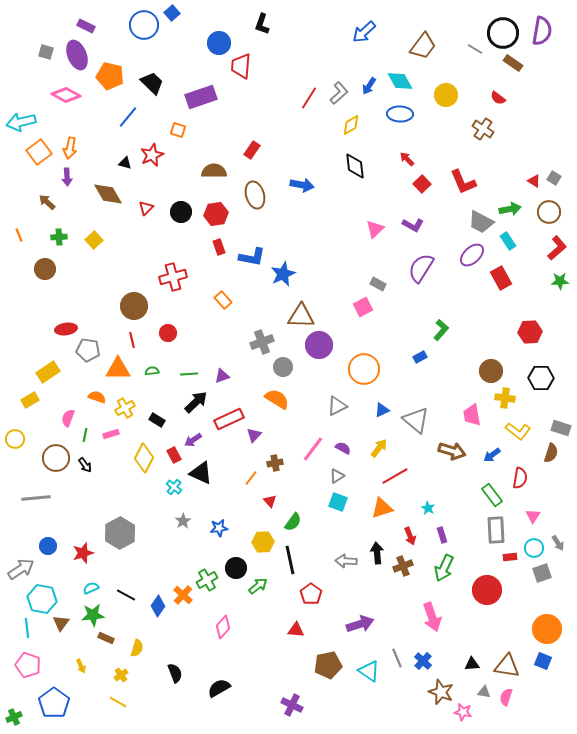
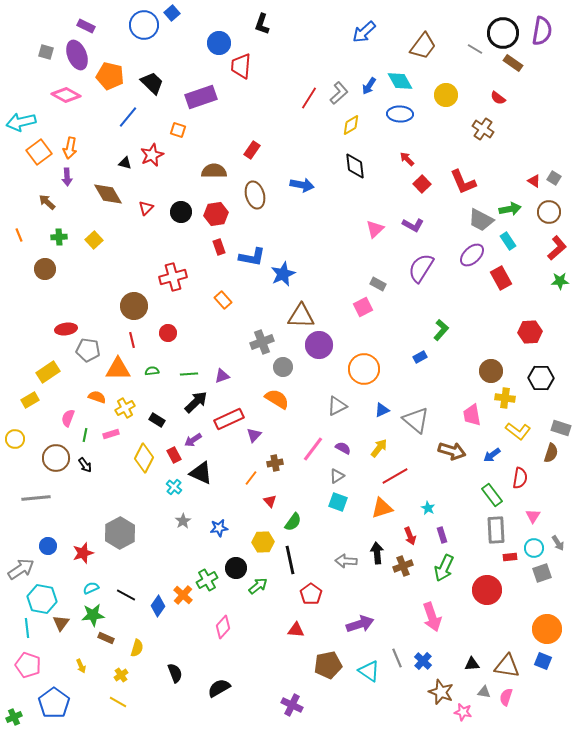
gray trapezoid at (481, 222): moved 2 px up
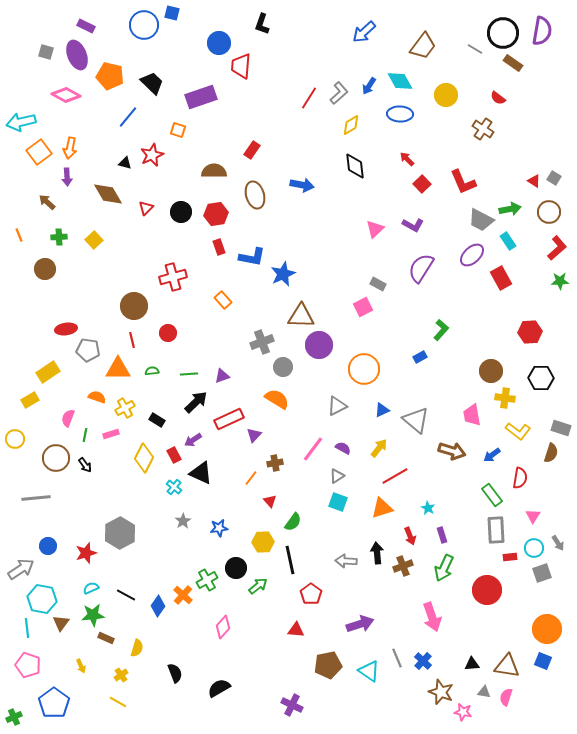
blue square at (172, 13): rotated 35 degrees counterclockwise
red star at (83, 553): moved 3 px right
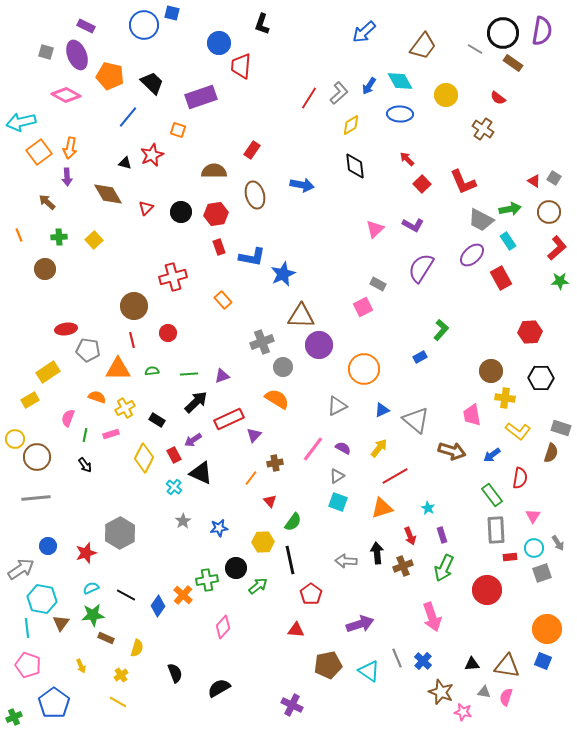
brown circle at (56, 458): moved 19 px left, 1 px up
green cross at (207, 580): rotated 20 degrees clockwise
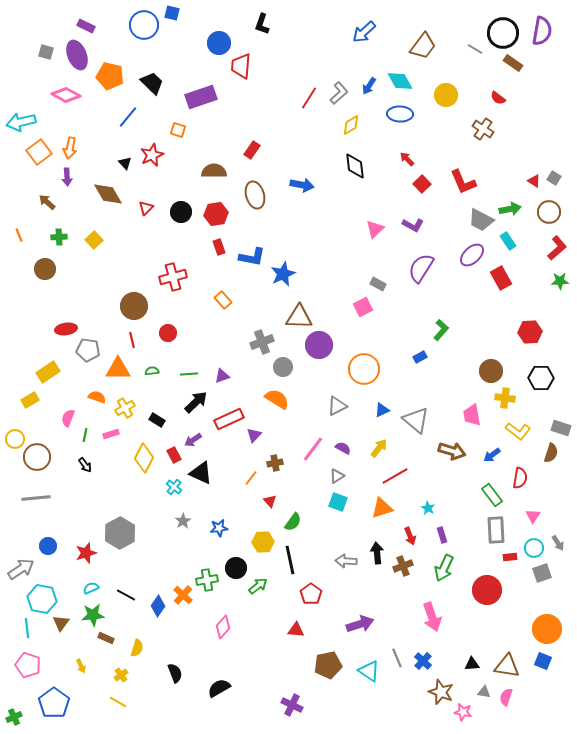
black triangle at (125, 163): rotated 32 degrees clockwise
brown triangle at (301, 316): moved 2 px left, 1 px down
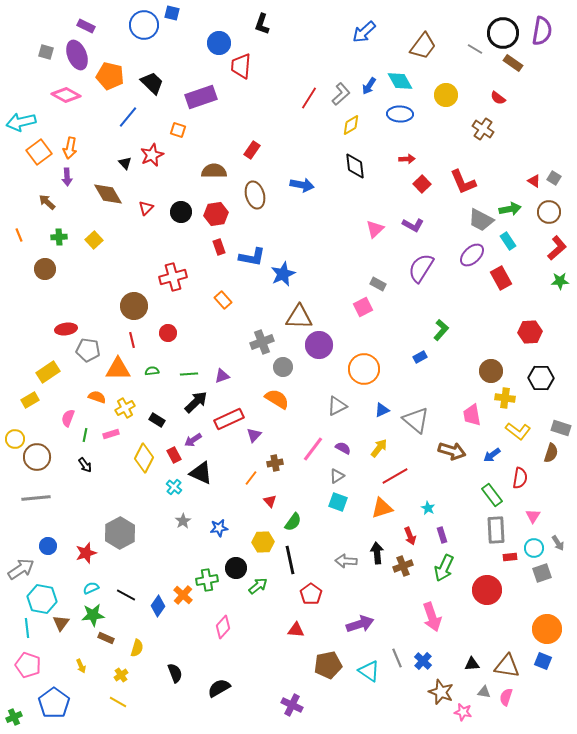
gray L-shape at (339, 93): moved 2 px right, 1 px down
red arrow at (407, 159): rotated 133 degrees clockwise
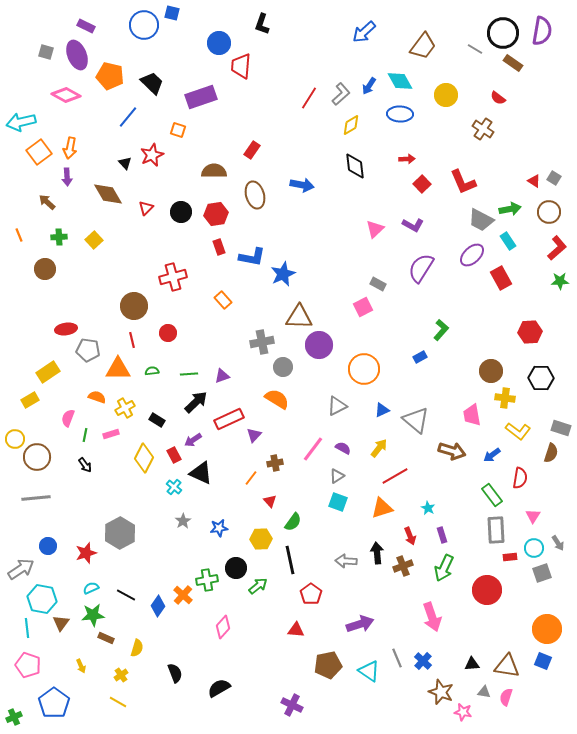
gray cross at (262, 342): rotated 10 degrees clockwise
yellow hexagon at (263, 542): moved 2 px left, 3 px up
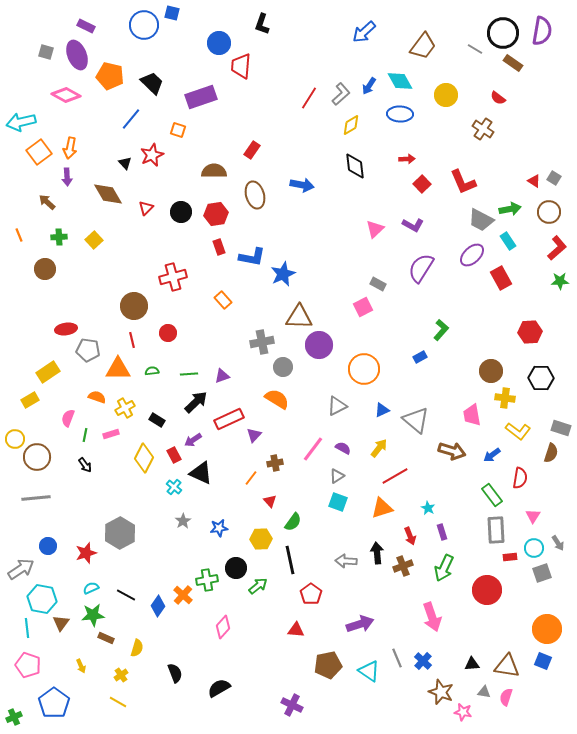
blue line at (128, 117): moved 3 px right, 2 px down
purple rectangle at (442, 535): moved 3 px up
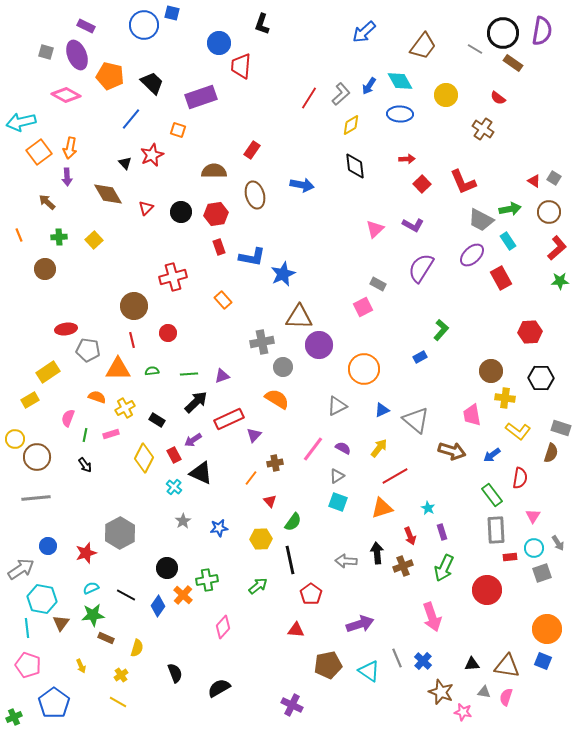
black circle at (236, 568): moved 69 px left
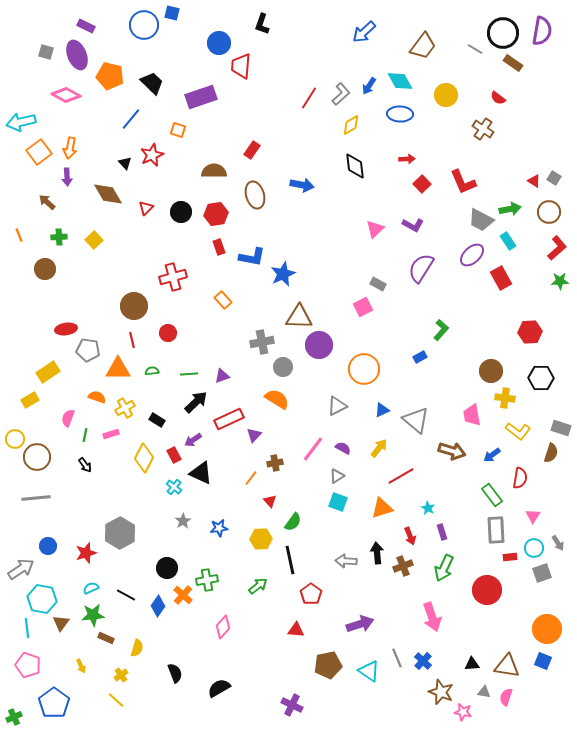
red line at (395, 476): moved 6 px right
yellow line at (118, 702): moved 2 px left, 2 px up; rotated 12 degrees clockwise
